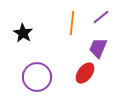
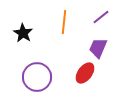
orange line: moved 8 px left, 1 px up
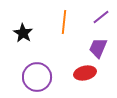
red ellipse: rotated 40 degrees clockwise
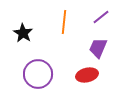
red ellipse: moved 2 px right, 2 px down
purple circle: moved 1 px right, 3 px up
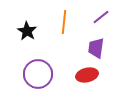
black star: moved 4 px right, 2 px up
purple trapezoid: moved 2 px left; rotated 15 degrees counterclockwise
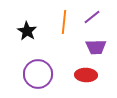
purple line: moved 9 px left
purple trapezoid: moved 1 px up; rotated 100 degrees counterclockwise
red ellipse: moved 1 px left; rotated 15 degrees clockwise
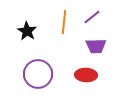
purple trapezoid: moved 1 px up
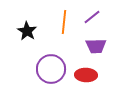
purple circle: moved 13 px right, 5 px up
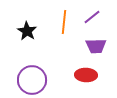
purple circle: moved 19 px left, 11 px down
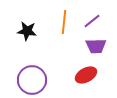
purple line: moved 4 px down
black star: rotated 24 degrees counterclockwise
red ellipse: rotated 30 degrees counterclockwise
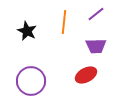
purple line: moved 4 px right, 7 px up
black star: rotated 18 degrees clockwise
purple circle: moved 1 px left, 1 px down
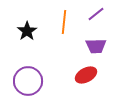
black star: rotated 12 degrees clockwise
purple circle: moved 3 px left
